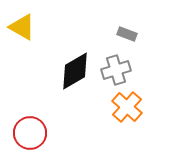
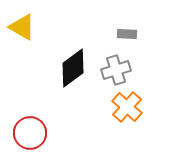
gray rectangle: rotated 18 degrees counterclockwise
black diamond: moved 2 px left, 3 px up; rotated 6 degrees counterclockwise
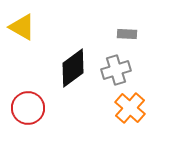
orange cross: moved 3 px right, 1 px down
red circle: moved 2 px left, 25 px up
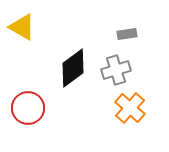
gray rectangle: rotated 12 degrees counterclockwise
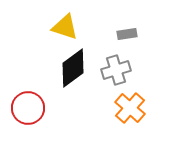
yellow triangle: moved 43 px right; rotated 12 degrees counterclockwise
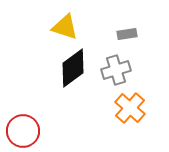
red circle: moved 5 px left, 23 px down
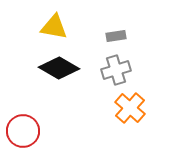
yellow triangle: moved 11 px left; rotated 8 degrees counterclockwise
gray rectangle: moved 11 px left, 2 px down
black diamond: moved 14 px left; rotated 66 degrees clockwise
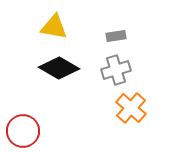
orange cross: moved 1 px right
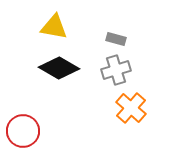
gray rectangle: moved 3 px down; rotated 24 degrees clockwise
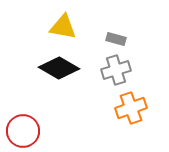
yellow triangle: moved 9 px right
orange cross: rotated 28 degrees clockwise
